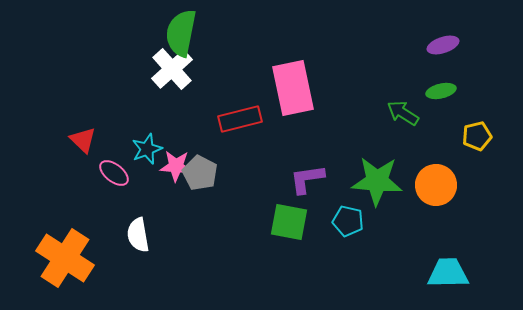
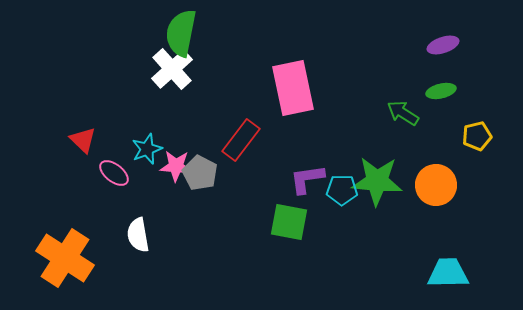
red rectangle: moved 1 px right, 21 px down; rotated 39 degrees counterclockwise
cyan pentagon: moved 6 px left, 31 px up; rotated 12 degrees counterclockwise
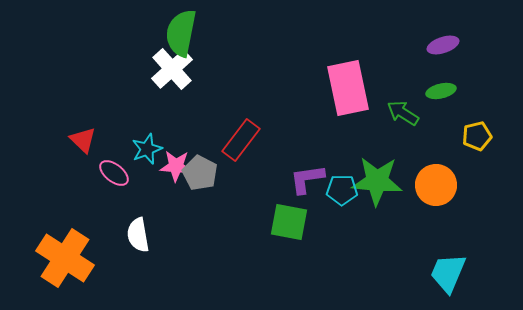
pink rectangle: moved 55 px right
cyan trapezoid: rotated 66 degrees counterclockwise
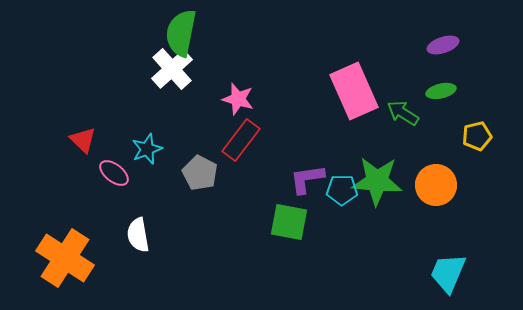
pink rectangle: moved 6 px right, 3 px down; rotated 12 degrees counterclockwise
pink star: moved 62 px right, 67 px up; rotated 12 degrees clockwise
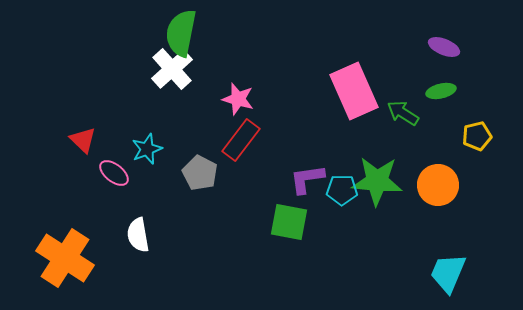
purple ellipse: moved 1 px right, 2 px down; rotated 40 degrees clockwise
orange circle: moved 2 px right
